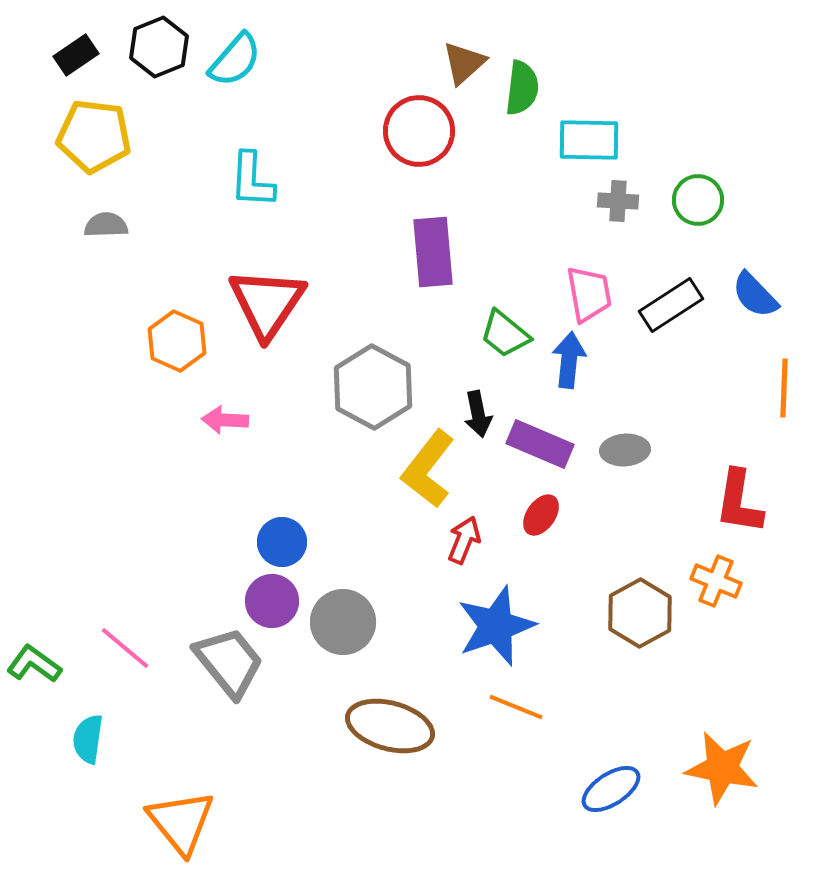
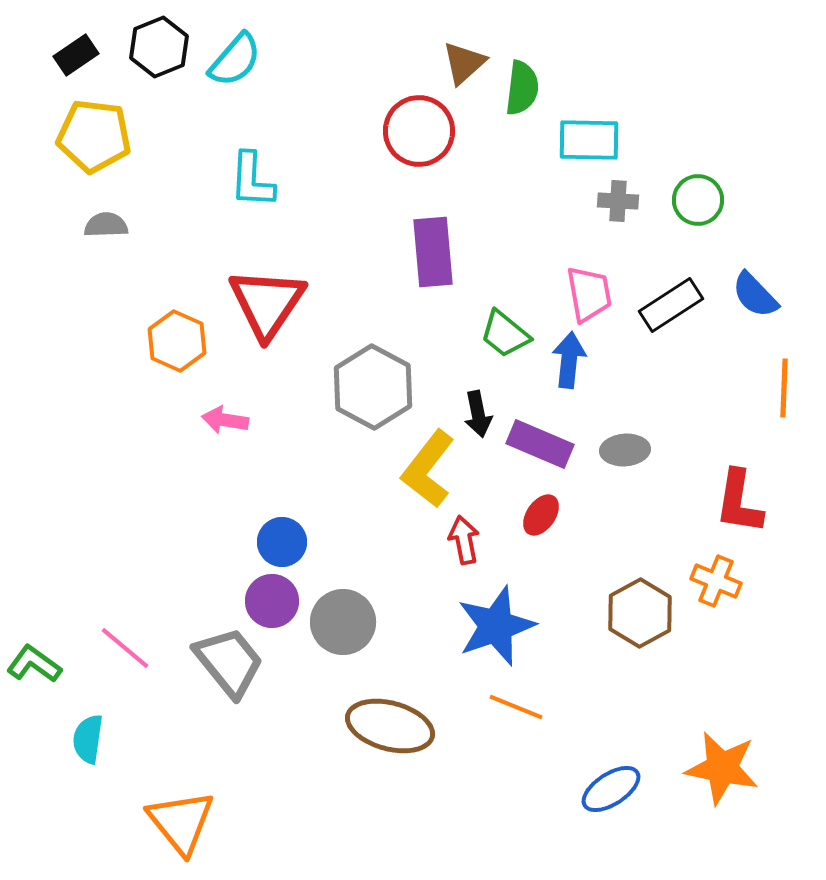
pink arrow at (225, 420): rotated 6 degrees clockwise
red arrow at (464, 540): rotated 33 degrees counterclockwise
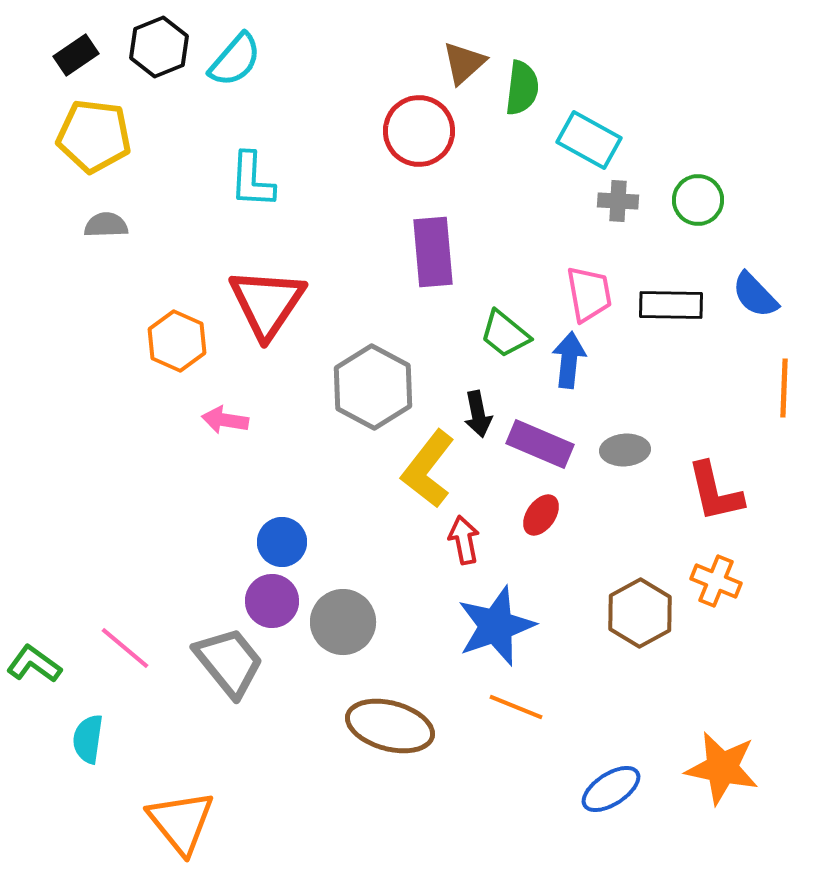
cyan rectangle at (589, 140): rotated 28 degrees clockwise
black rectangle at (671, 305): rotated 34 degrees clockwise
red L-shape at (739, 502): moved 24 px left, 10 px up; rotated 22 degrees counterclockwise
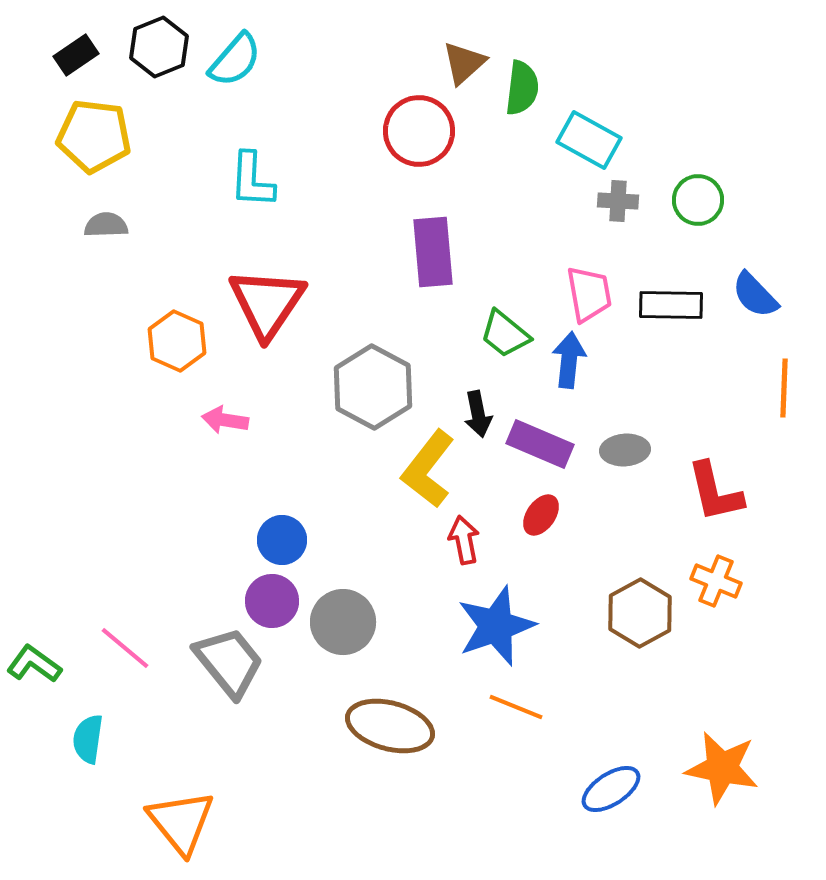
blue circle at (282, 542): moved 2 px up
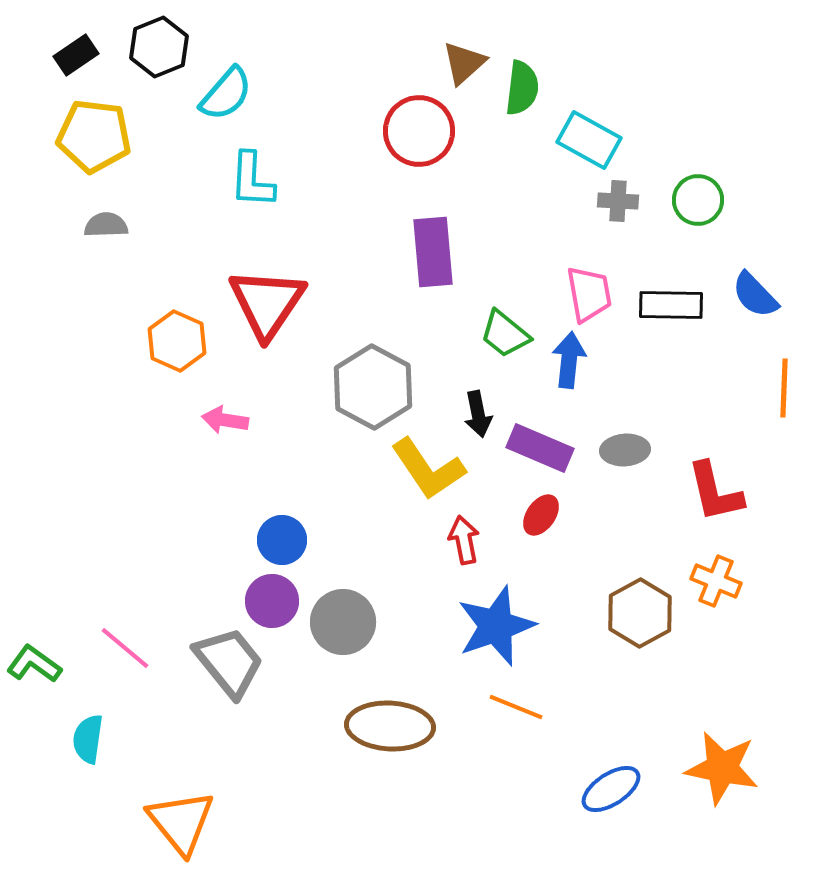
cyan semicircle at (235, 60): moved 9 px left, 34 px down
purple rectangle at (540, 444): moved 4 px down
yellow L-shape at (428, 469): rotated 72 degrees counterclockwise
brown ellipse at (390, 726): rotated 12 degrees counterclockwise
